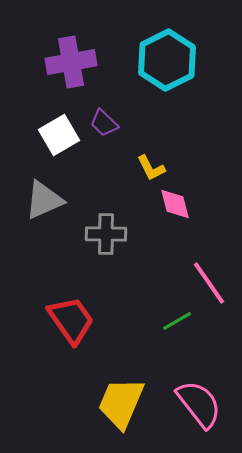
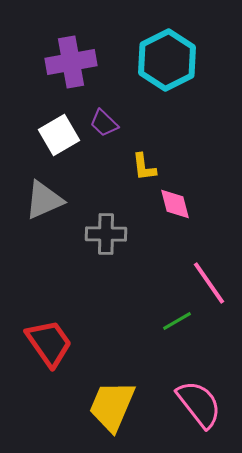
yellow L-shape: moved 7 px left, 1 px up; rotated 20 degrees clockwise
red trapezoid: moved 22 px left, 23 px down
yellow trapezoid: moved 9 px left, 3 px down
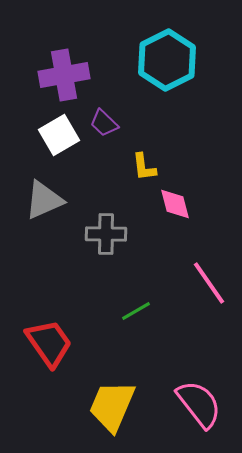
purple cross: moved 7 px left, 13 px down
green line: moved 41 px left, 10 px up
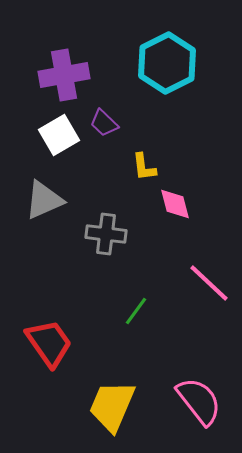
cyan hexagon: moved 3 px down
gray cross: rotated 6 degrees clockwise
pink line: rotated 12 degrees counterclockwise
green line: rotated 24 degrees counterclockwise
pink semicircle: moved 3 px up
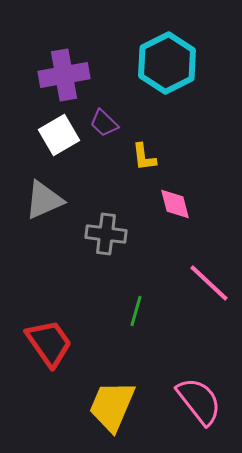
yellow L-shape: moved 10 px up
green line: rotated 20 degrees counterclockwise
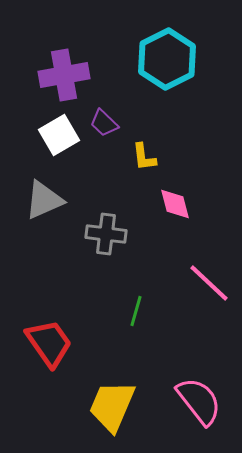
cyan hexagon: moved 4 px up
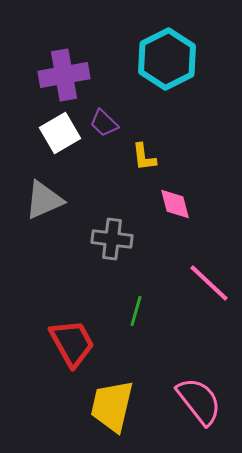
white square: moved 1 px right, 2 px up
gray cross: moved 6 px right, 5 px down
red trapezoid: moved 23 px right; rotated 6 degrees clockwise
yellow trapezoid: rotated 10 degrees counterclockwise
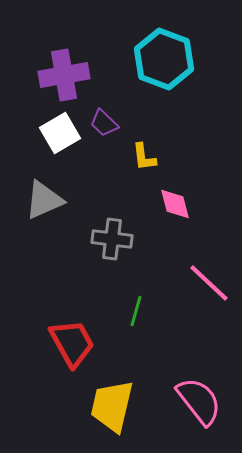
cyan hexagon: moved 3 px left; rotated 12 degrees counterclockwise
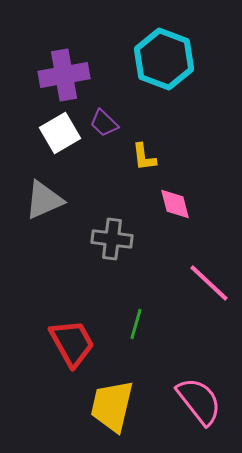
green line: moved 13 px down
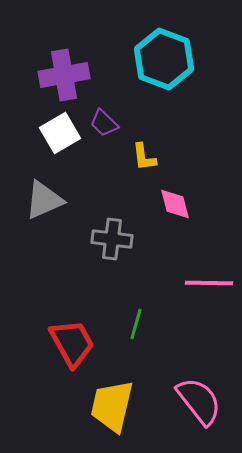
pink line: rotated 42 degrees counterclockwise
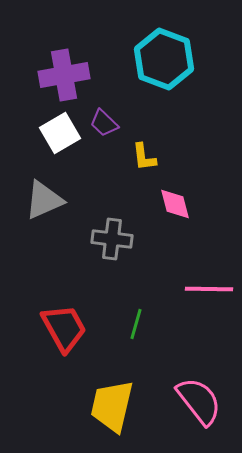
pink line: moved 6 px down
red trapezoid: moved 8 px left, 15 px up
